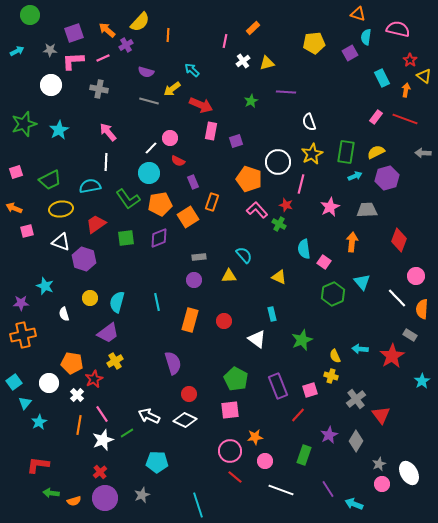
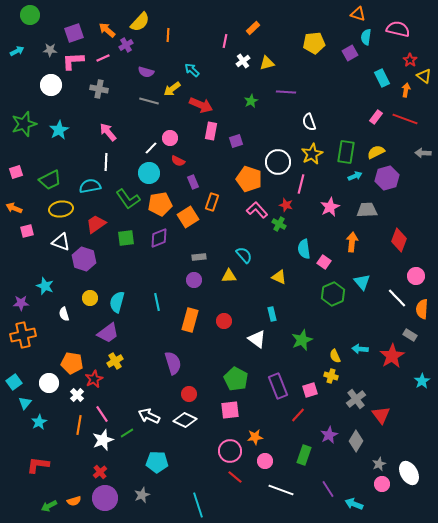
green arrow at (51, 493): moved 2 px left, 13 px down; rotated 35 degrees counterclockwise
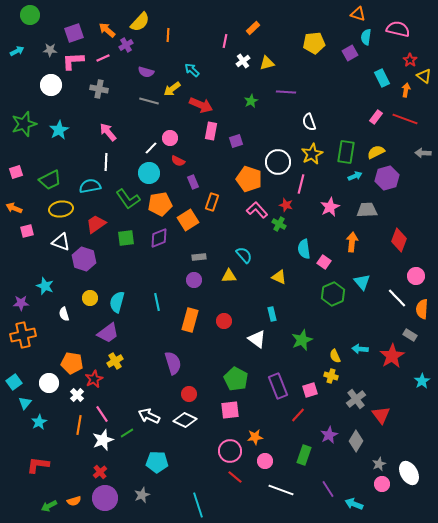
orange square at (188, 217): moved 3 px down
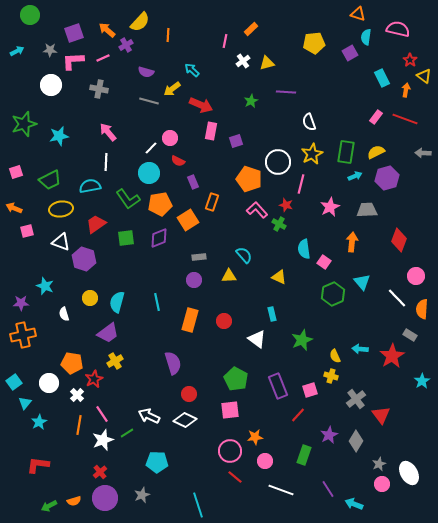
orange rectangle at (253, 28): moved 2 px left, 1 px down
cyan star at (59, 130): moved 6 px down; rotated 18 degrees clockwise
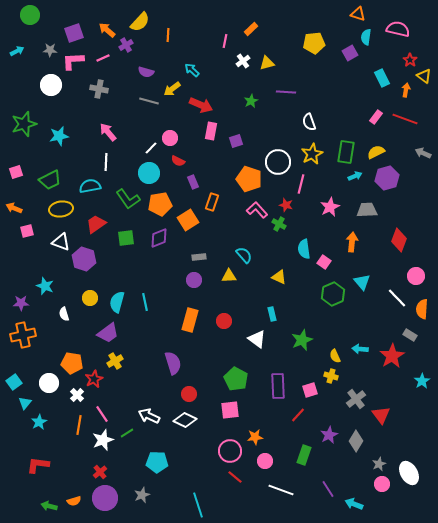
gray arrow at (423, 153): rotated 21 degrees clockwise
cyan line at (157, 302): moved 12 px left
purple rectangle at (278, 386): rotated 20 degrees clockwise
green arrow at (49, 506): rotated 42 degrees clockwise
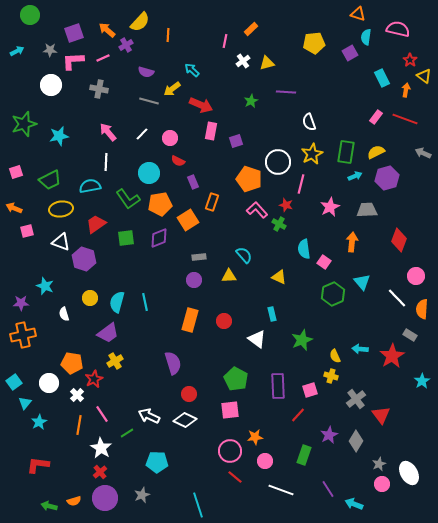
white line at (151, 148): moved 9 px left, 14 px up
white star at (103, 440): moved 2 px left, 8 px down; rotated 20 degrees counterclockwise
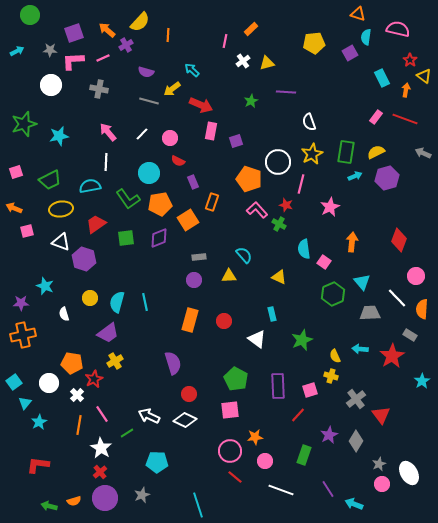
gray trapezoid at (367, 210): moved 3 px right, 103 px down
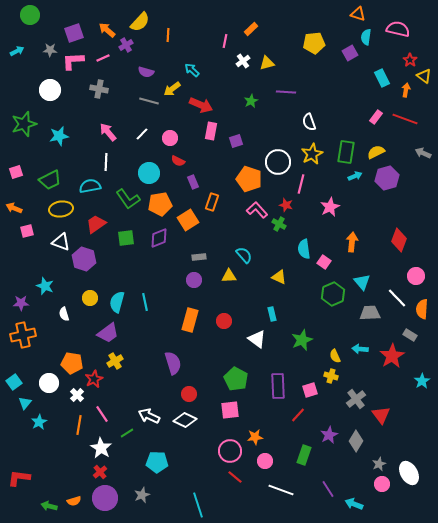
white circle at (51, 85): moved 1 px left, 5 px down
red L-shape at (38, 465): moved 19 px left, 13 px down
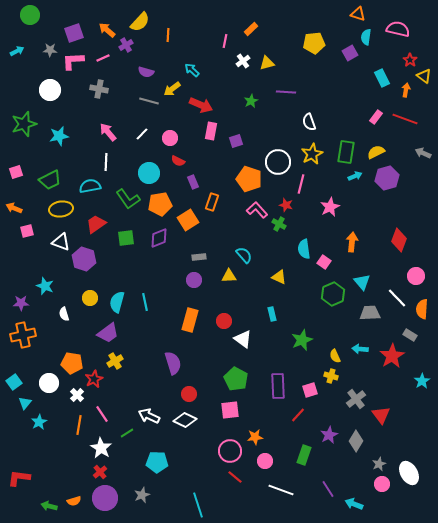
white triangle at (257, 339): moved 14 px left
